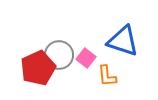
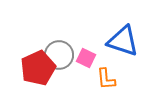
pink square: rotated 12 degrees counterclockwise
orange L-shape: moved 1 px left, 3 px down
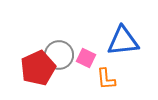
blue triangle: rotated 24 degrees counterclockwise
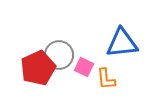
blue triangle: moved 1 px left, 2 px down
pink square: moved 2 px left, 9 px down
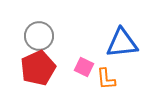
gray circle: moved 20 px left, 19 px up
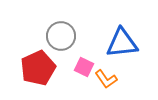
gray circle: moved 22 px right
orange L-shape: rotated 30 degrees counterclockwise
